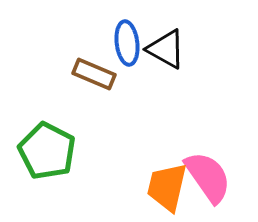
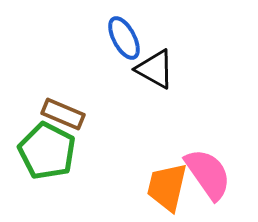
blue ellipse: moved 3 px left, 5 px up; rotated 21 degrees counterclockwise
black triangle: moved 11 px left, 20 px down
brown rectangle: moved 31 px left, 40 px down
pink semicircle: moved 3 px up
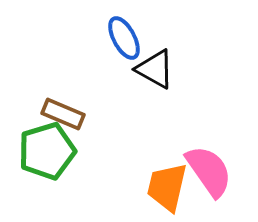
green pentagon: rotated 28 degrees clockwise
pink semicircle: moved 1 px right, 3 px up
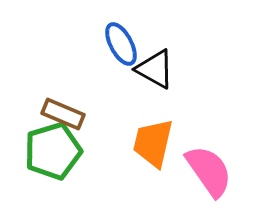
blue ellipse: moved 3 px left, 6 px down
green pentagon: moved 6 px right
orange trapezoid: moved 14 px left, 44 px up
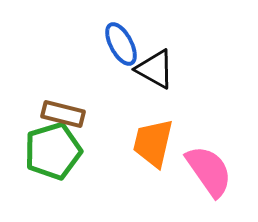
brown rectangle: rotated 9 degrees counterclockwise
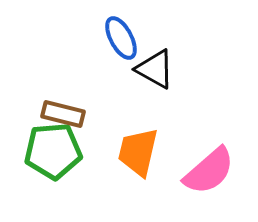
blue ellipse: moved 6 px up
orange trapezoid: moved 15 px left, 9 px down
green pentagon: rotated 12 degrees clockwise
pink semicircle: rotated 84 degrees clockwise
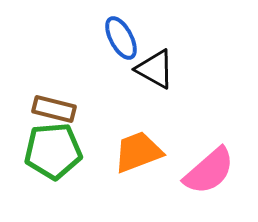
brown rectangle: moved 9 px left, 5 px up
orange trapezoid: rotated 56 degrees clockwise
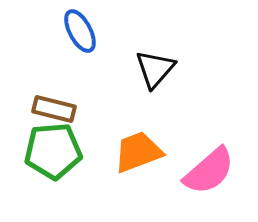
blue ellipse: moved 41 px left, 7 px up
black triangle: rotated 42 degrees clockwise
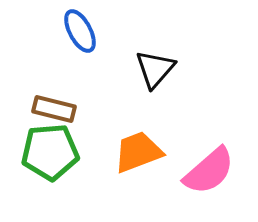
green pentagon: moved 3 px left, 1 px down
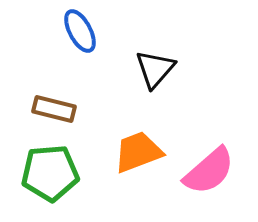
green pentagon: moved 21 px down
